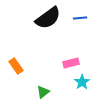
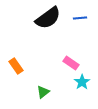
pink rectangle: rotated 49 degrees clockwise
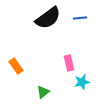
pink rectangle: moved 2 px left; rotated 42 degrees clockwise
cyan star: rotated 21 degrees clockwise
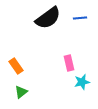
green triangle: moved 22 px left
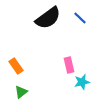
blue line: rotated 48 degrees clockwise
pink rectangle: moved 2 px down
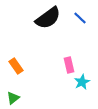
cyan star: rotated 14 degrees counterclockwise
green triangle: moved 8 px left, 6 px down
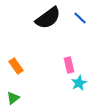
cyan star: moved 3 px left, 1 px down
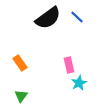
blue line: moved 3 px left, 1 px up
orange rectangle: moved 4 px right, 3 px up
green triangle: moved 8 px right, 2 px up; rotated 16 degrees counterclockwise
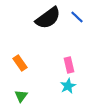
cyan star: moved 11 px left, 3 px down
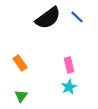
cyan star: moved 1 px right, 1 px down
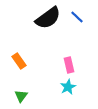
orange rectangle: moved 1 px left, 2 px up
cyan star: moved 1 px left
